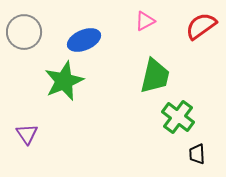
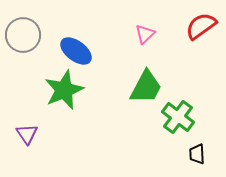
pink triangle: moved 13 px down; rotated 15 degrees counterclockwise
gray circle: moved 1 px left, 3 px down
blue ellipse: moved 8 px left, 11 px down; rotated 60 degrees clockwise
green trapezoid: moved 9 px left, 11 px down; rotated 15 degrees clockwise
green star: moved 9 px down
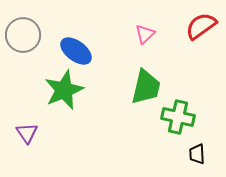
green trapezoid: rotated 15 degrees counterclockwise
green cross: rotated 24 degrees counterclockwise
purple triangle: moved 1 px up
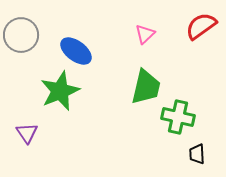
gray circle: moved 2 px left
green star: moved 4 px left, 1 px down
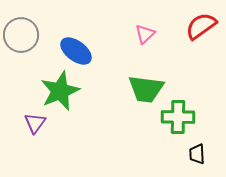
green trapezoid: moved 2 px down; rotated 84 degrees clockwise
green cross: rotated 12 degrees counterclockwise
purple triangle: moved 8 px right, 10 px up; rotated 10 degrees clockwise
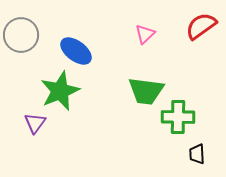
green trapezoid: moved 2 px down
